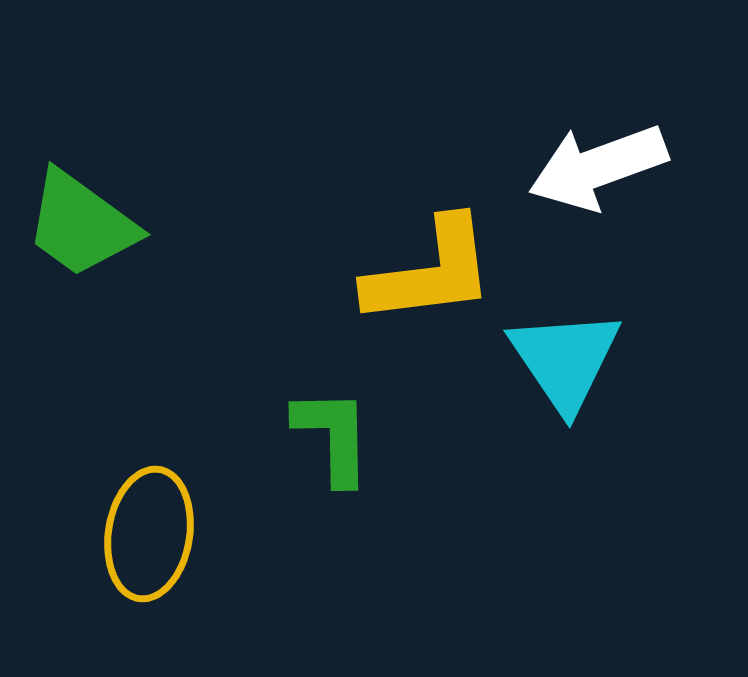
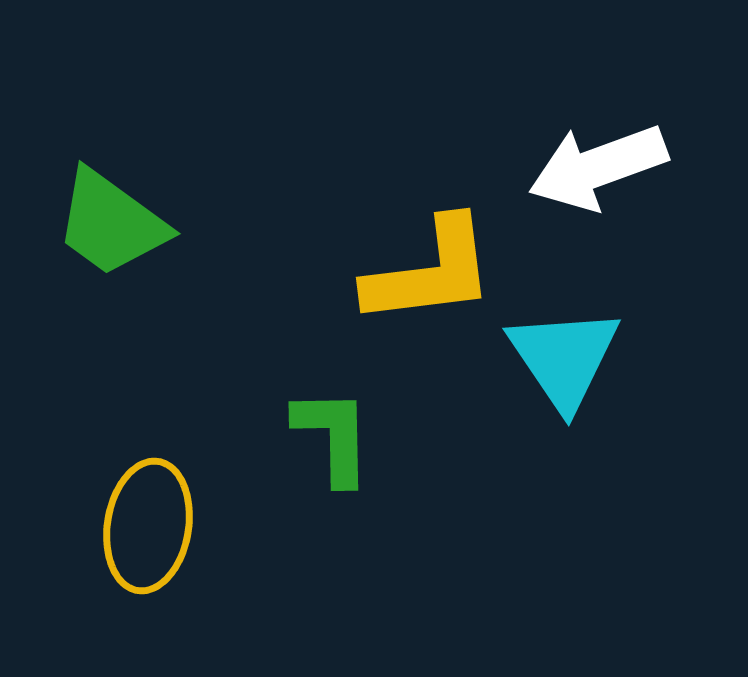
green trapezoid: moved 30 px right, 1 px up
cyan triangle: moved 1 px left, 2 px up
yellow ellipse: moved 1 px left, 8 px up
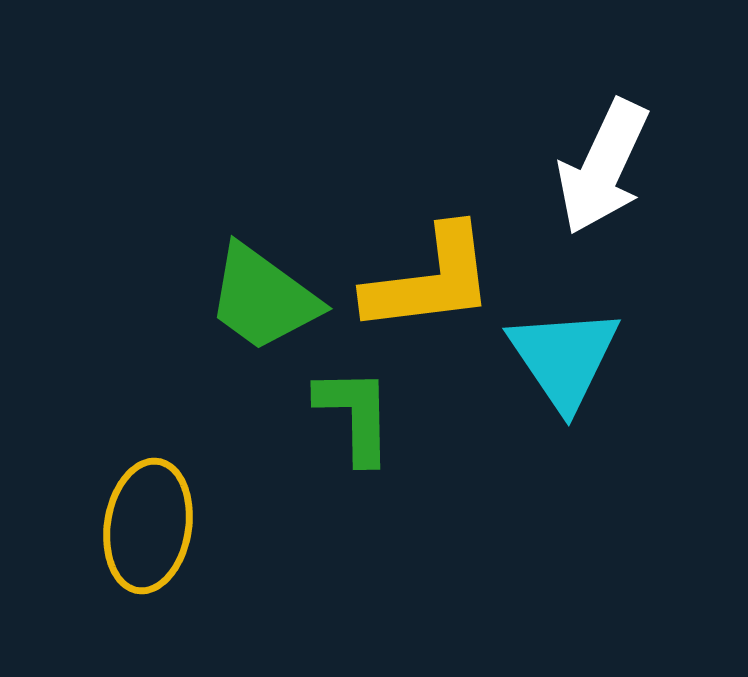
white arrow: moved 5 px right; rotated 45 degrees counterclockwise
green trapezoid: moved 152 px right, 75 px down
yellow L-shape: moved 8 px down
green L-shape: moved 22 px right, 21 px up
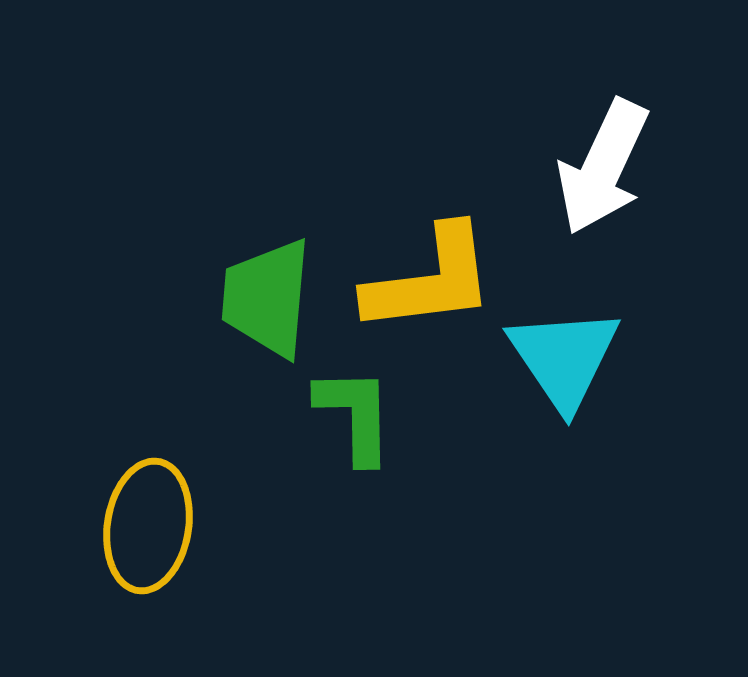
green trapezoid: moved 4 px right; rotated 59 degrees clockwise
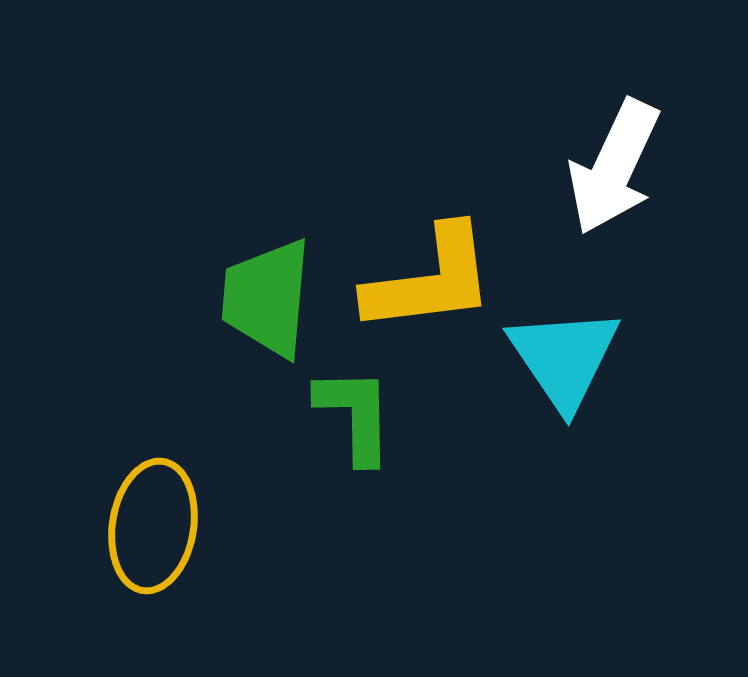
white arrow: moved 11 px right
yellow ellipse: moved 5 px right
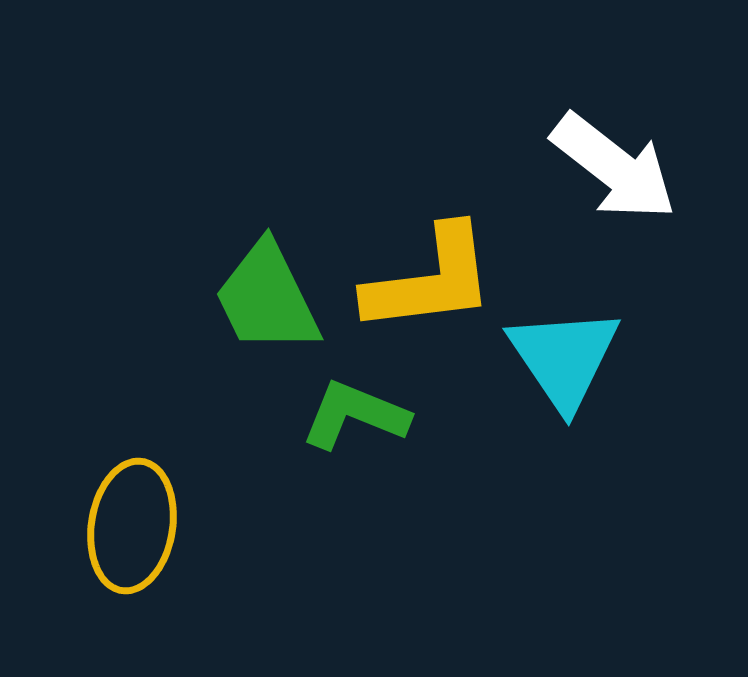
white arrow: rotated 77 degrees counterclockwise
green trapezoid: rotated 31 degrees counterclockwise
green L-shape: rotated 67 degrees counterclockwise
yellow ellipse: moved 21 px left
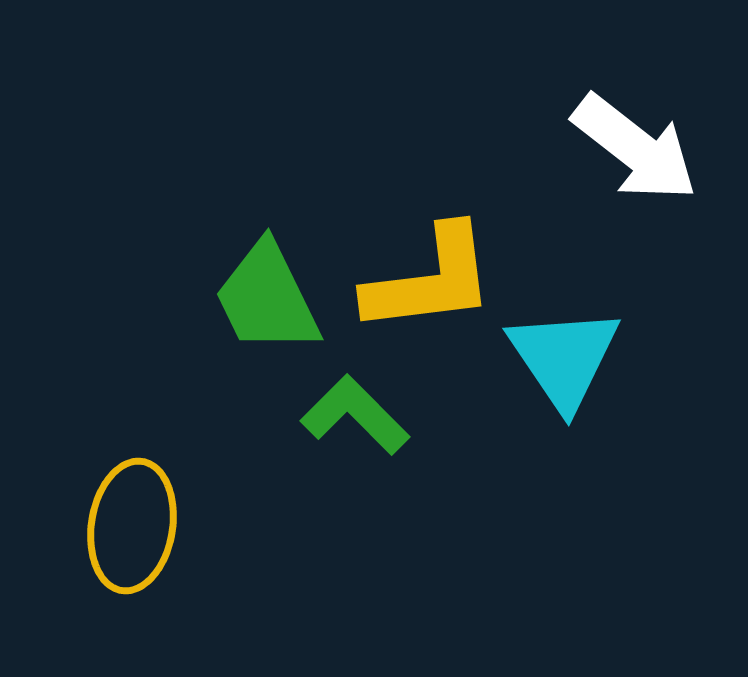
white arrow: moved 21 px right, 19 px up
green L-shape: rotated 23 degrees clockwise
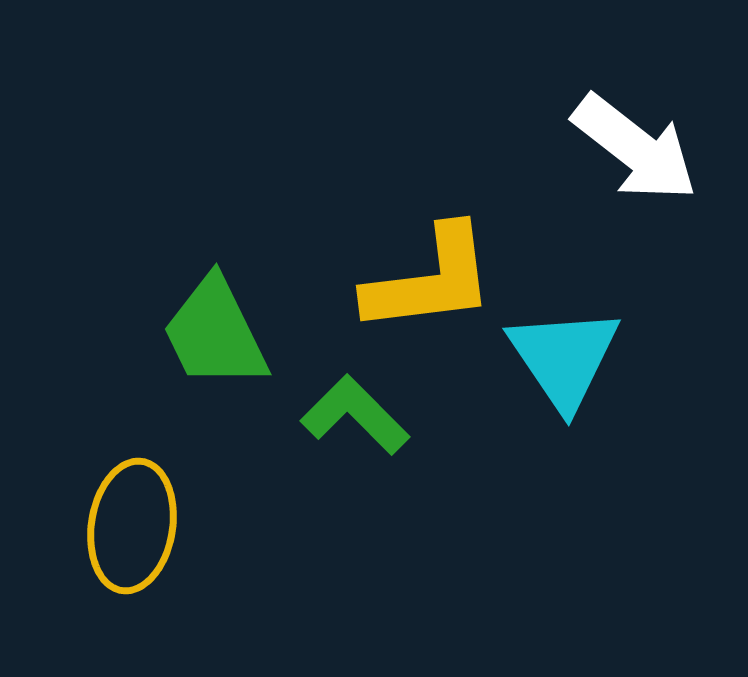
green trapezoid: moved 52 px left, 35 px down
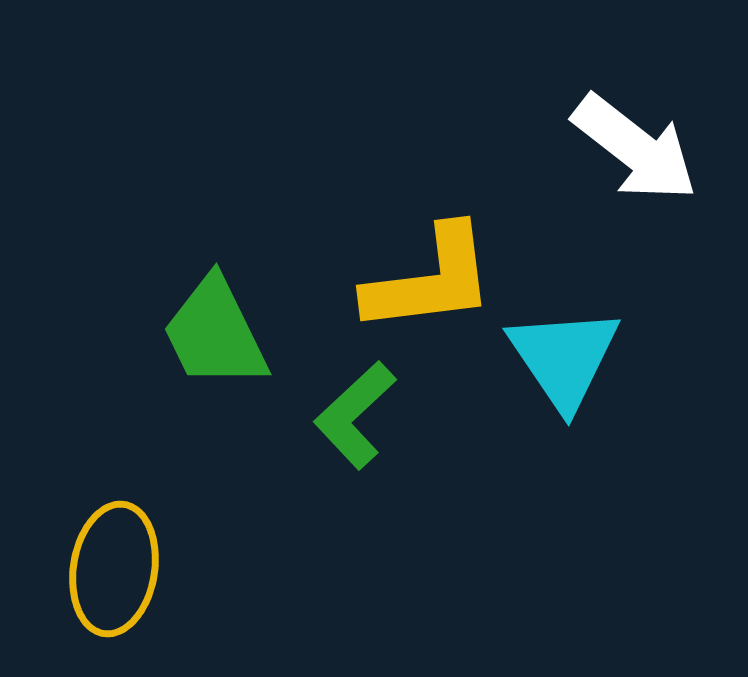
green L-shape: rotated 88 degrees counterclockwise
yellow ellipse: moved 18 px left, 43 px down
